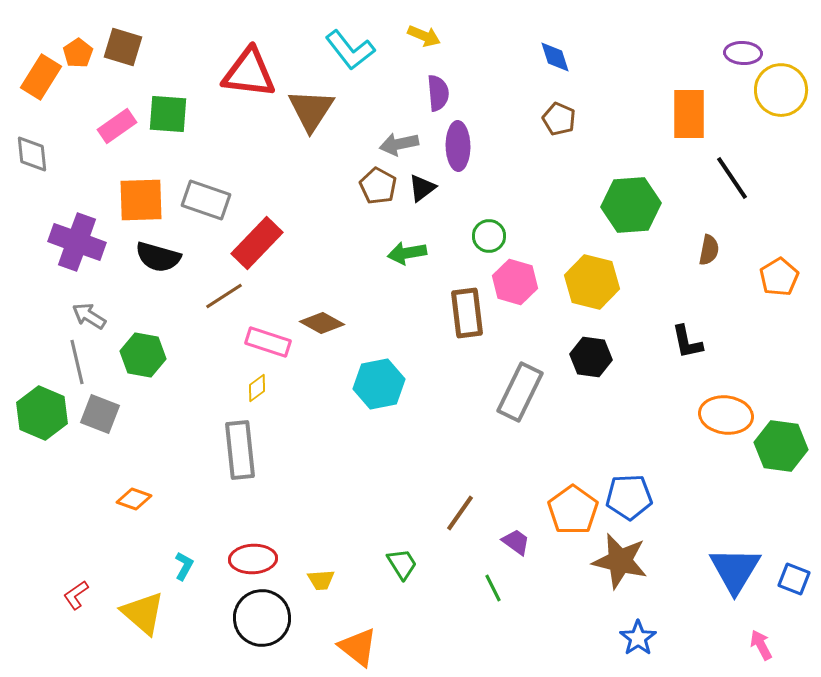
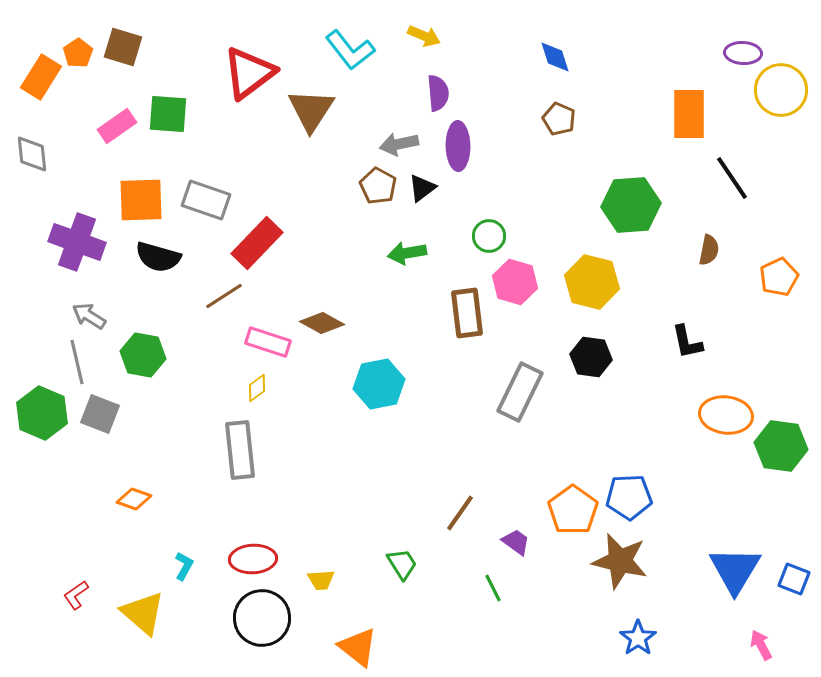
red triangle at (249, 73): rotated 44 degrees counterclockwise
orange pentagon at (779, 277): rotated 6 degrees clockwise
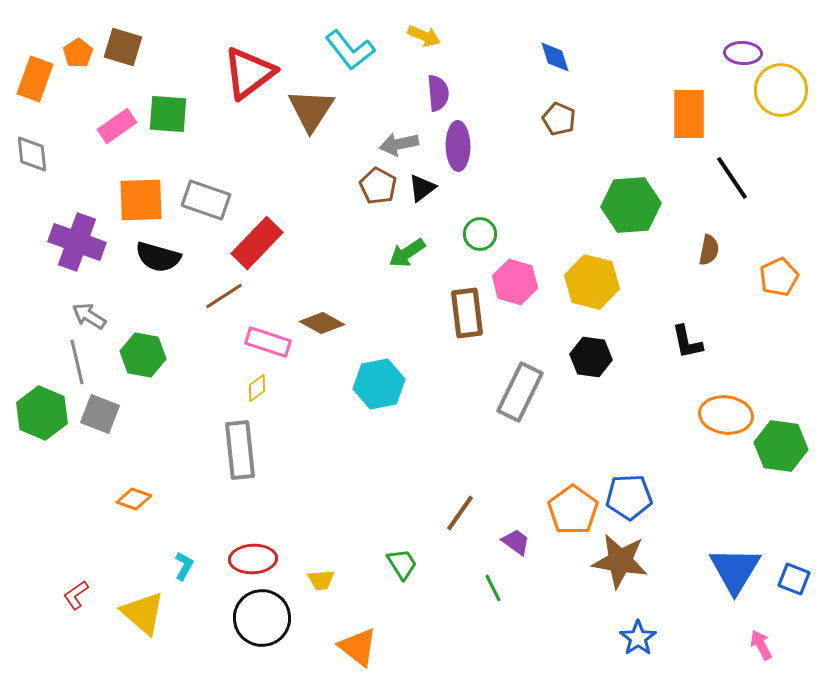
orange rectangle at (41, 77): moved 6 px left, 2 px down; rotated 12 degrees counterclockwise
green circle at (489, 236): moved 9 px left, 2 px up
green arrow at (407, 253): rotated 24 degrees counterclockwise
brown star at (620, 561): rotated 4 degrees counterclockwise
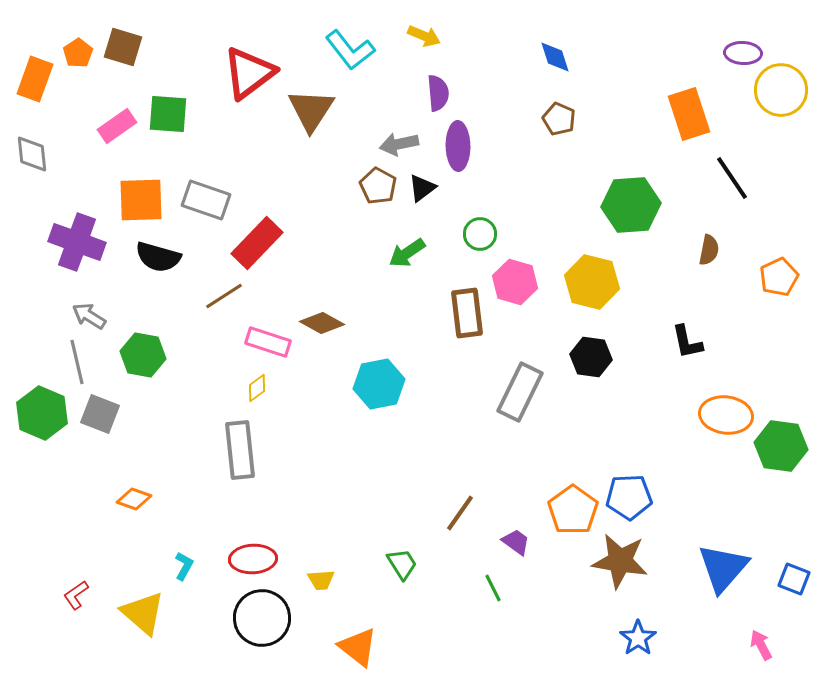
orange rectangle at (689, 114): rotated 18 degrees counterclockwise
blue triangle at (735, 570): moved 12 px left, 2 px up; rotated 10 degrees clockwise
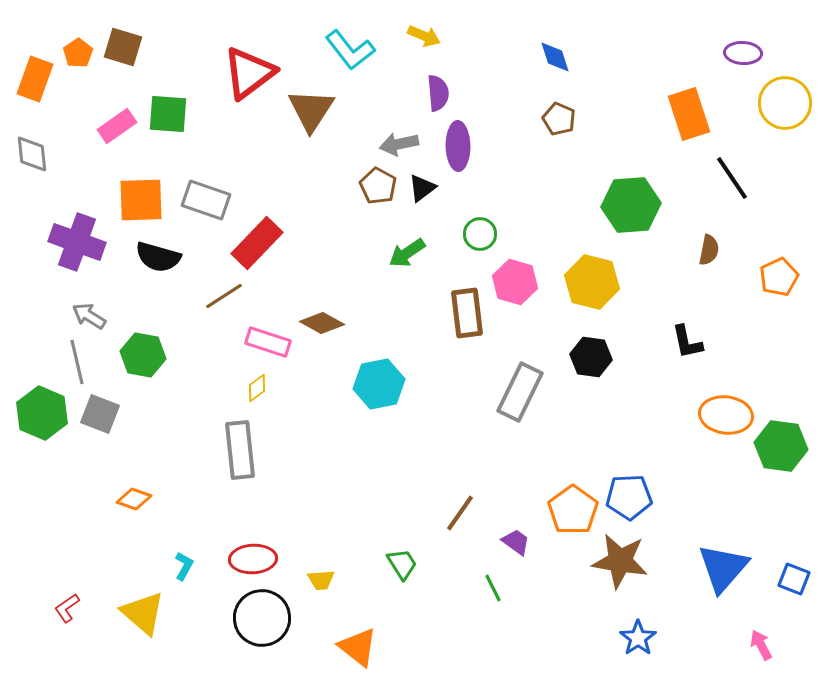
yellow circle at (781, 90): moved 4 px right, 13 px down
red L-shape at (76, 595): moved 9 px left, 13 px down
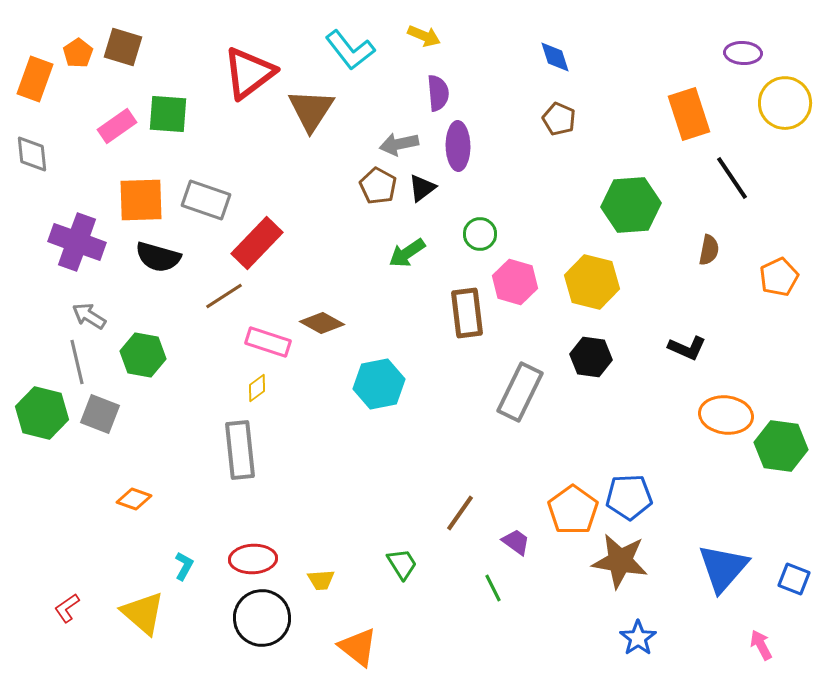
black L-shape at (687, 342): moved 6 px down; rotated 54 degrees counterclockwise
green hexagon at (42, 413): rotated 9 degrees counterclockwise
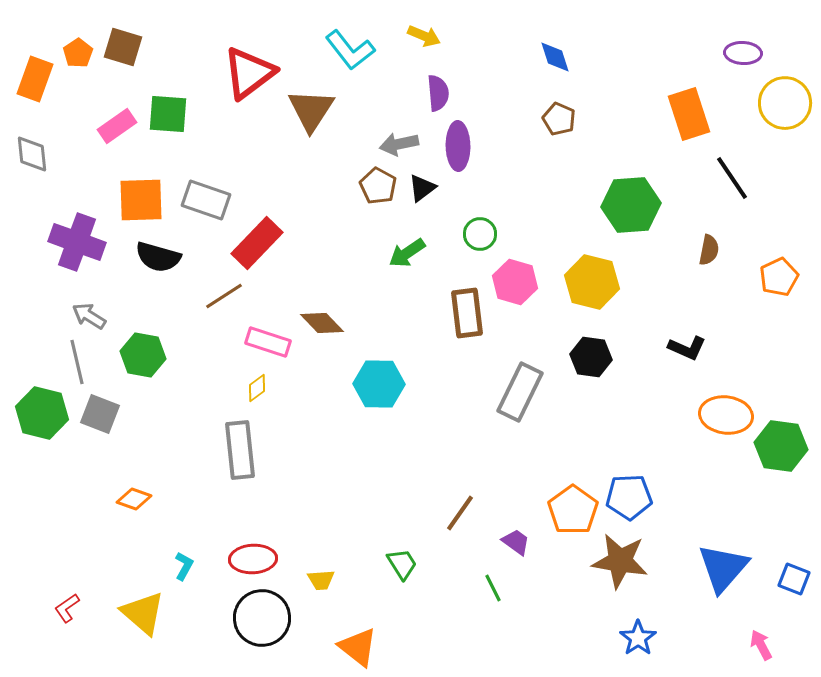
brown diamond at (322, 323): rotated 18 degrees clockwise
cyan hexagon at (379, 384): rotated 12 degrees clockwise
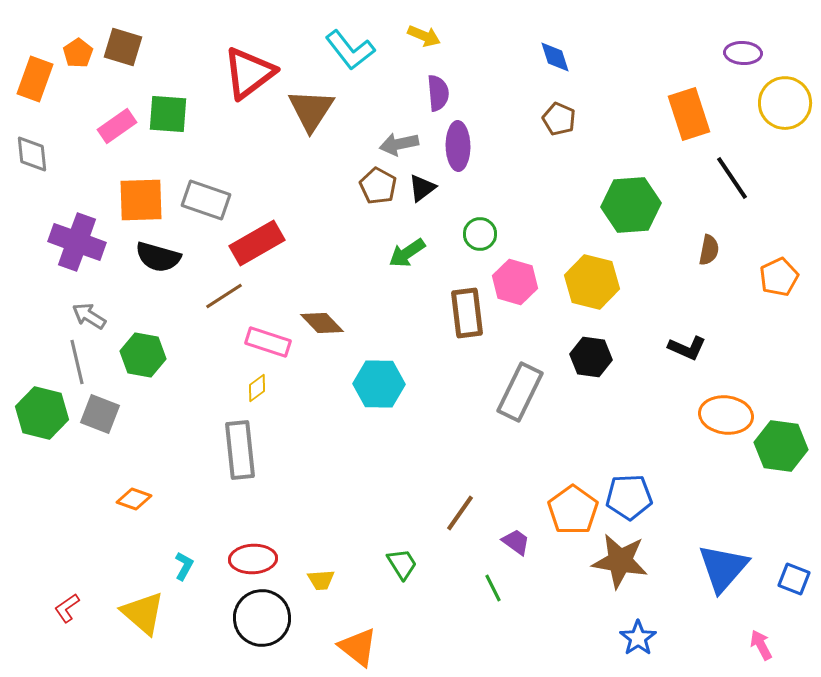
red rectangle at (257, 243): rotated 16 degrees clockwise
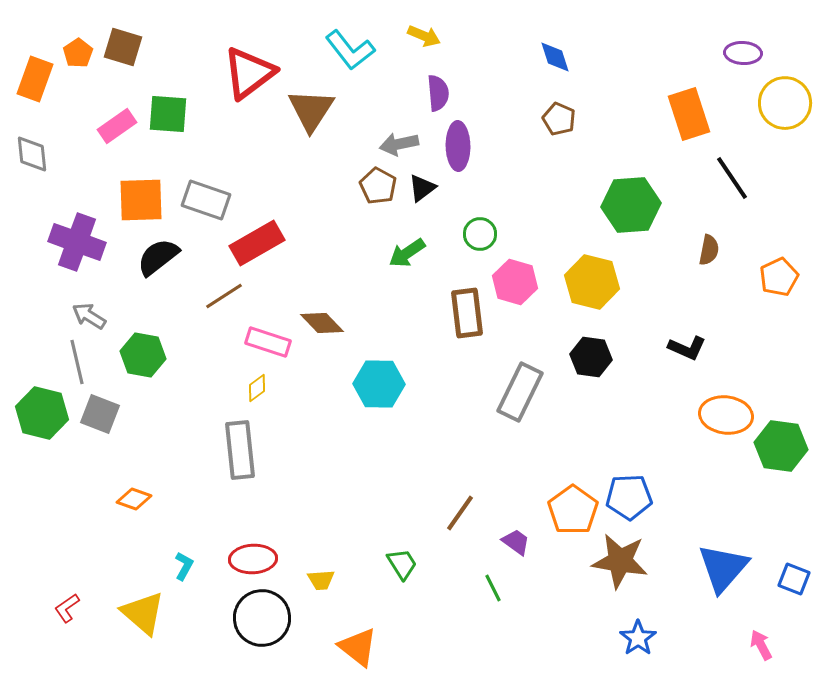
black semicircle at (158, 257): rotated 126 degrees clockwise
